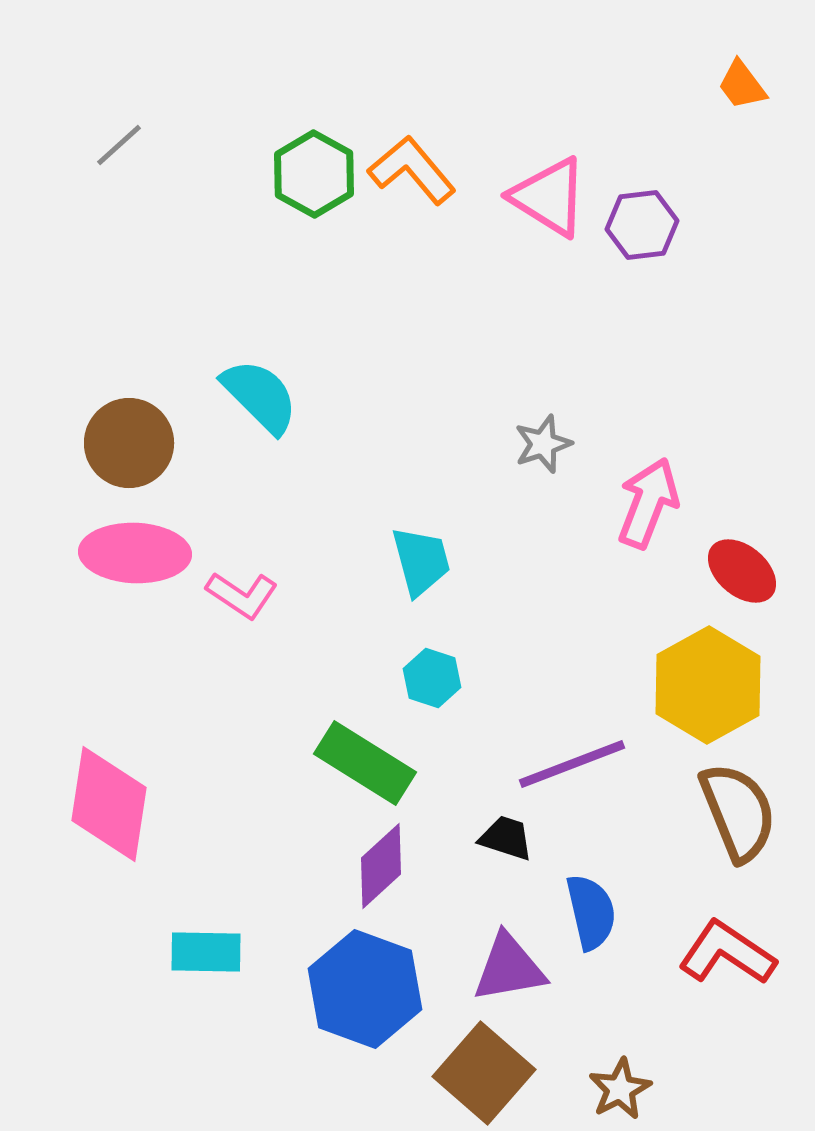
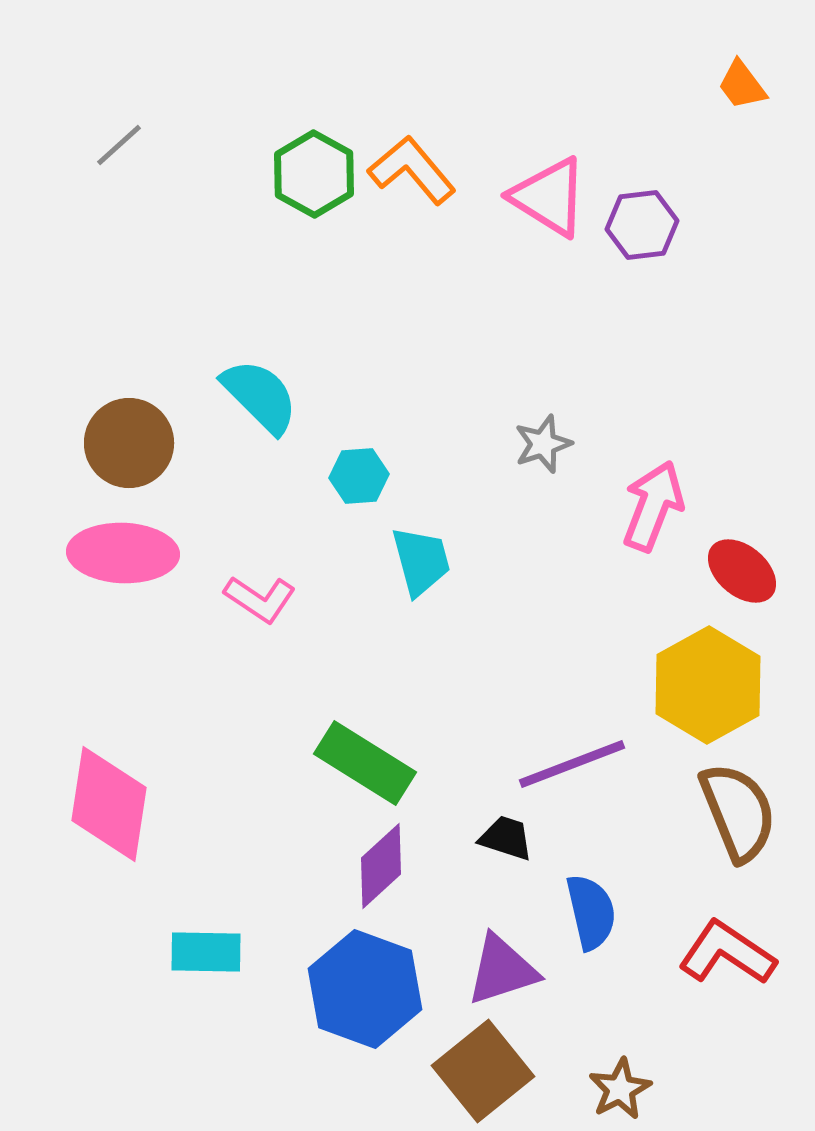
pink arrow: moved 5 px right, 3 px down
pink ellipse: moved 12 px left
pink L-shape: moved 18 px right, 4 px down
cyan hexagon: moved 73 px left, 202 px up; rotated 22 degrees counterclockwise
purple triangle: moved 7 px left, 2 px down; rotated 8 degrees counterclockwise
brown square: moved 1 px left, 2 px up; rotated 10 degrees clockwise
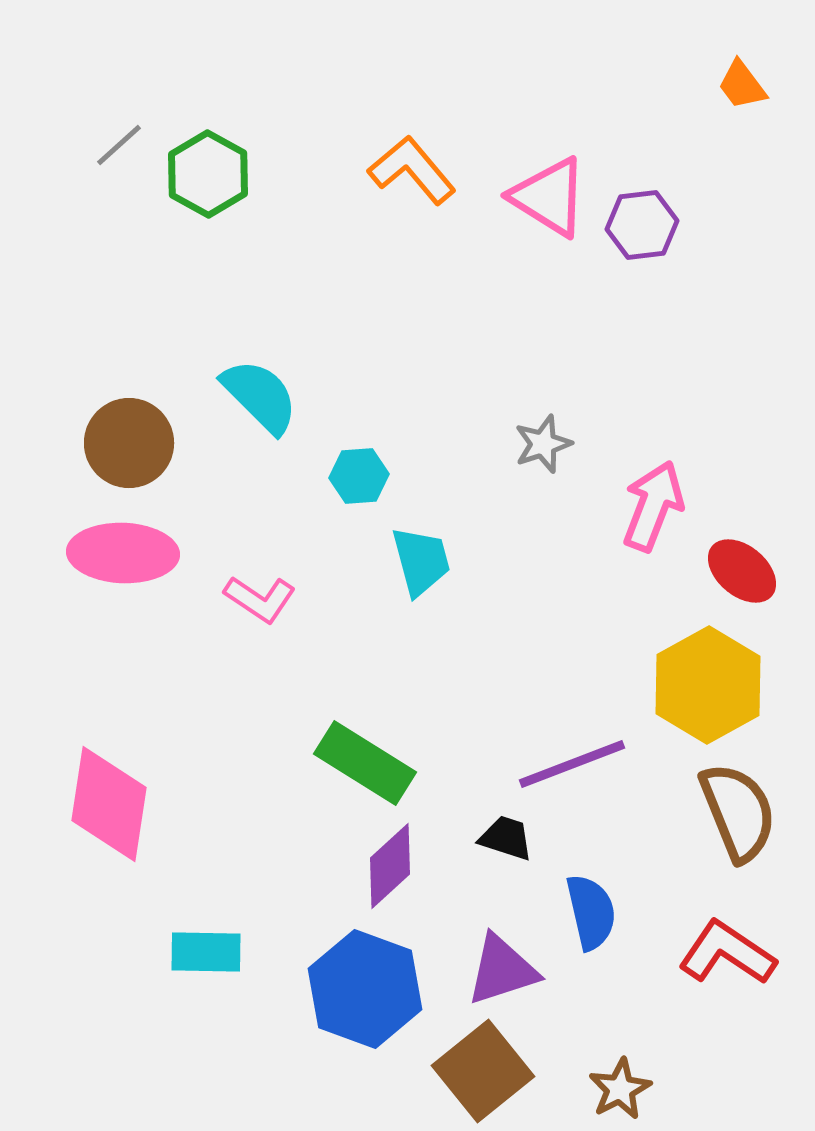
green hexagon: moved 106 px left
purple diamond: moved 9 px right
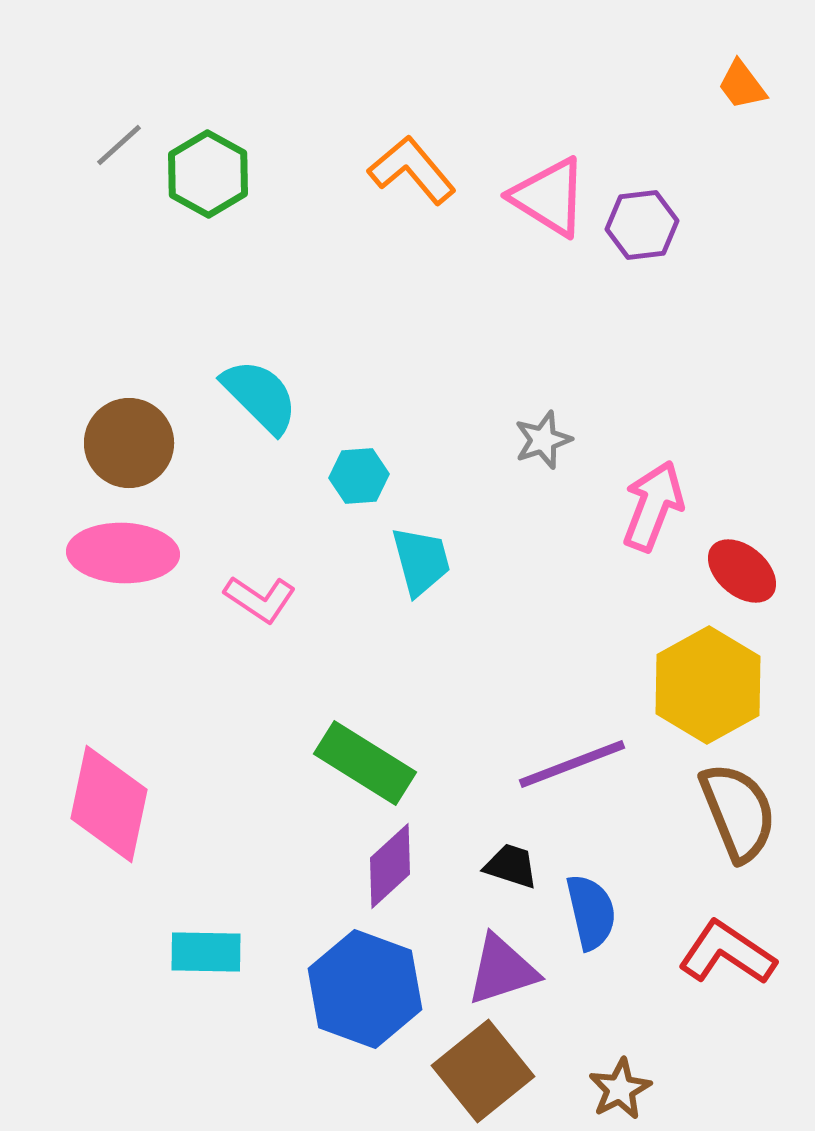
gray star: moved 4 px up
pink diamond: rotated 3 degrees clockwise
black trapezoid: moved 5 px right, 28 px down
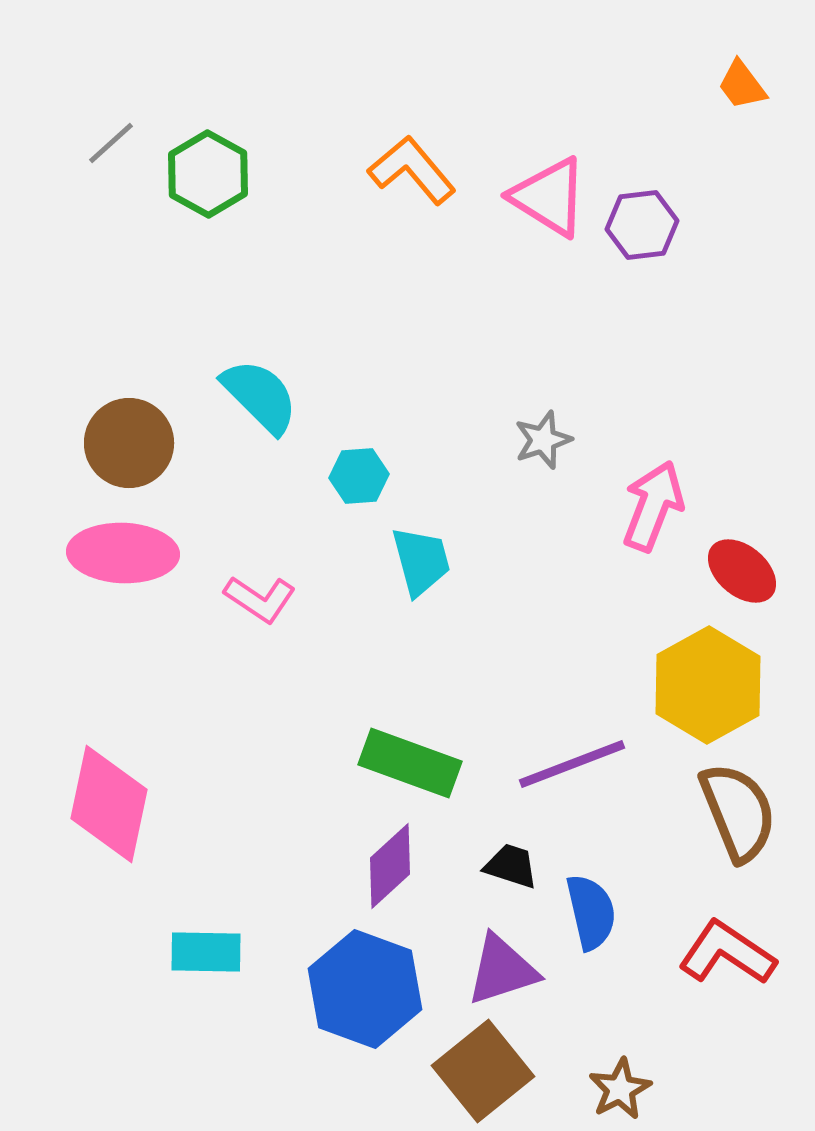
gray line: moved 8 px left, 2 px up
green rectangle: moved 45 px right; rotated 12 degrees counterclockwise
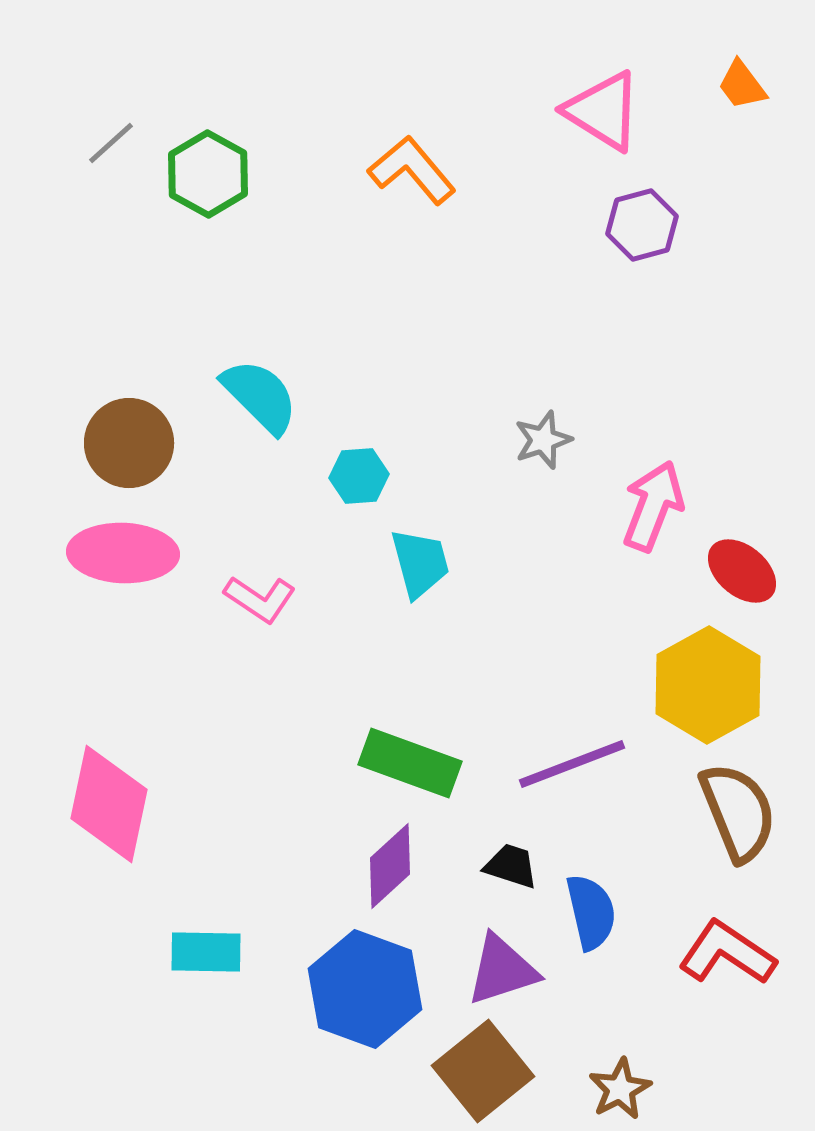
pink triangle: moved 54 px right, 86 px up
purple hexagon: rotated 8 degrees counterclockwise
cyan trapezoid: moved 1 px left, 2 px down
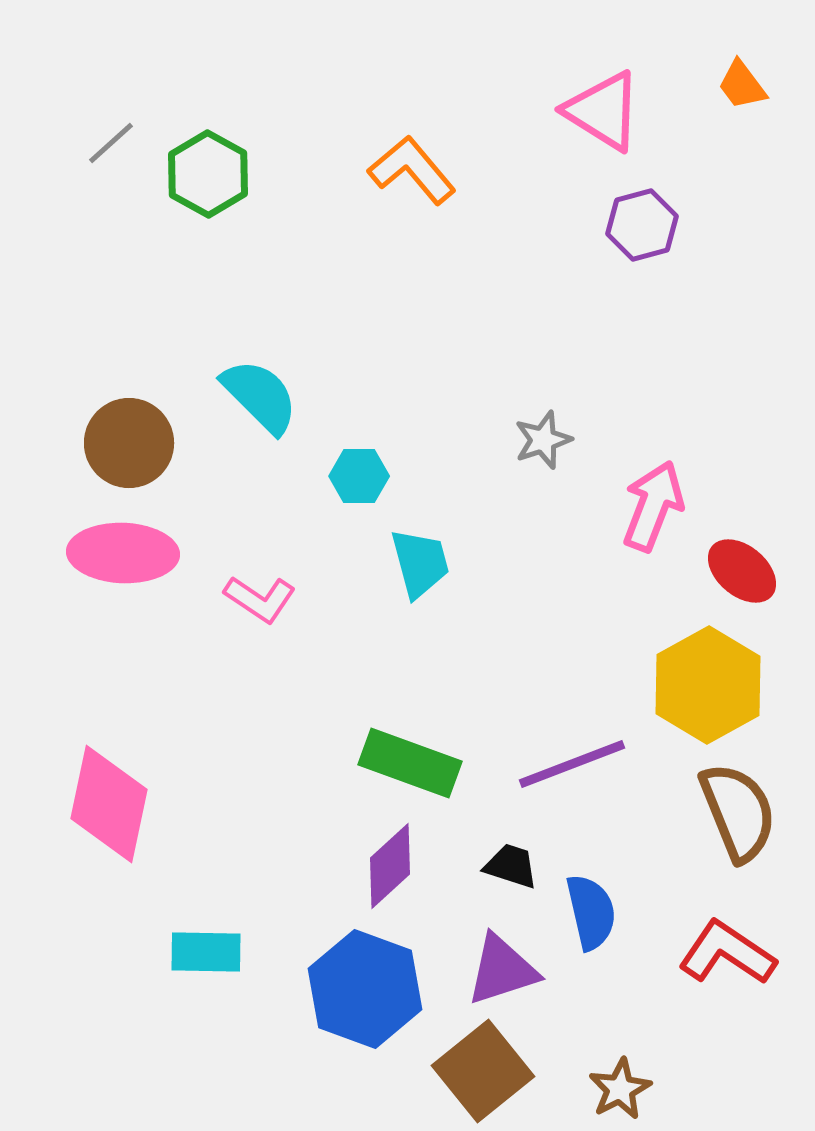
cyan hexagon: rotated 4 degrees clockwise
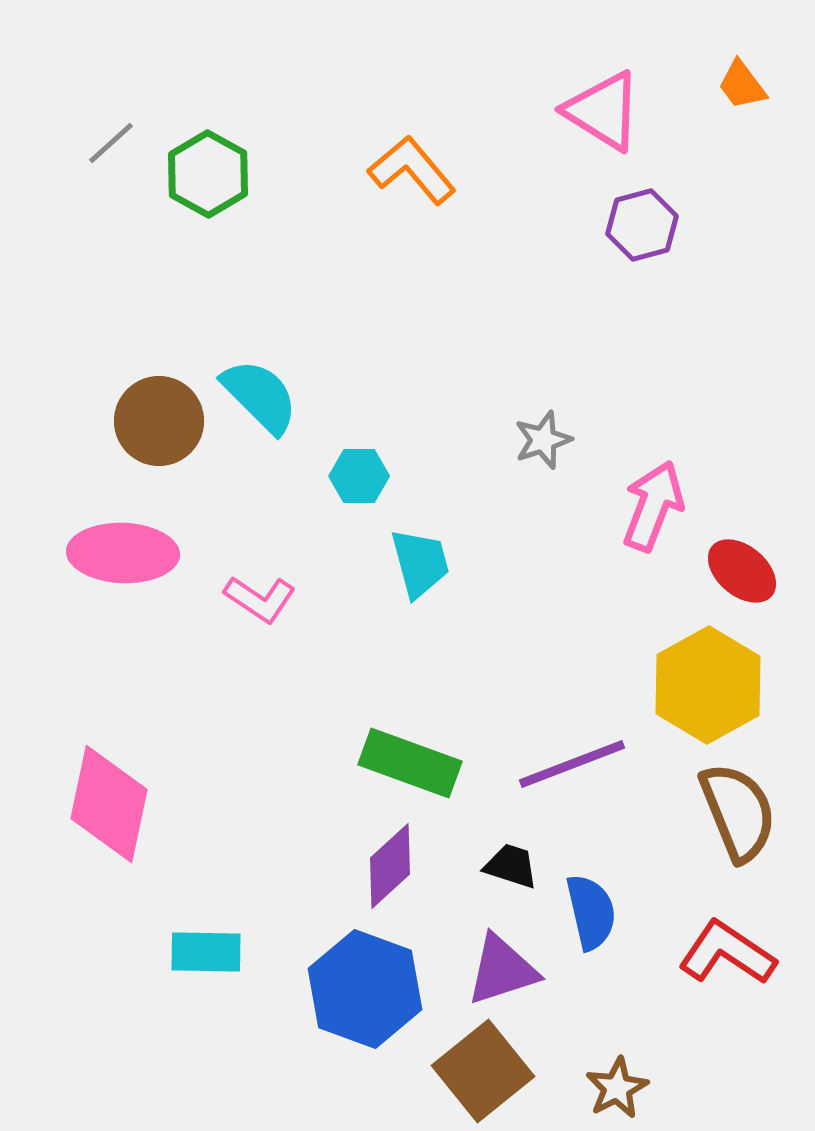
brown circle: moved 30 px right, 22 px up
brown star: moved 3 px left, 1 px up
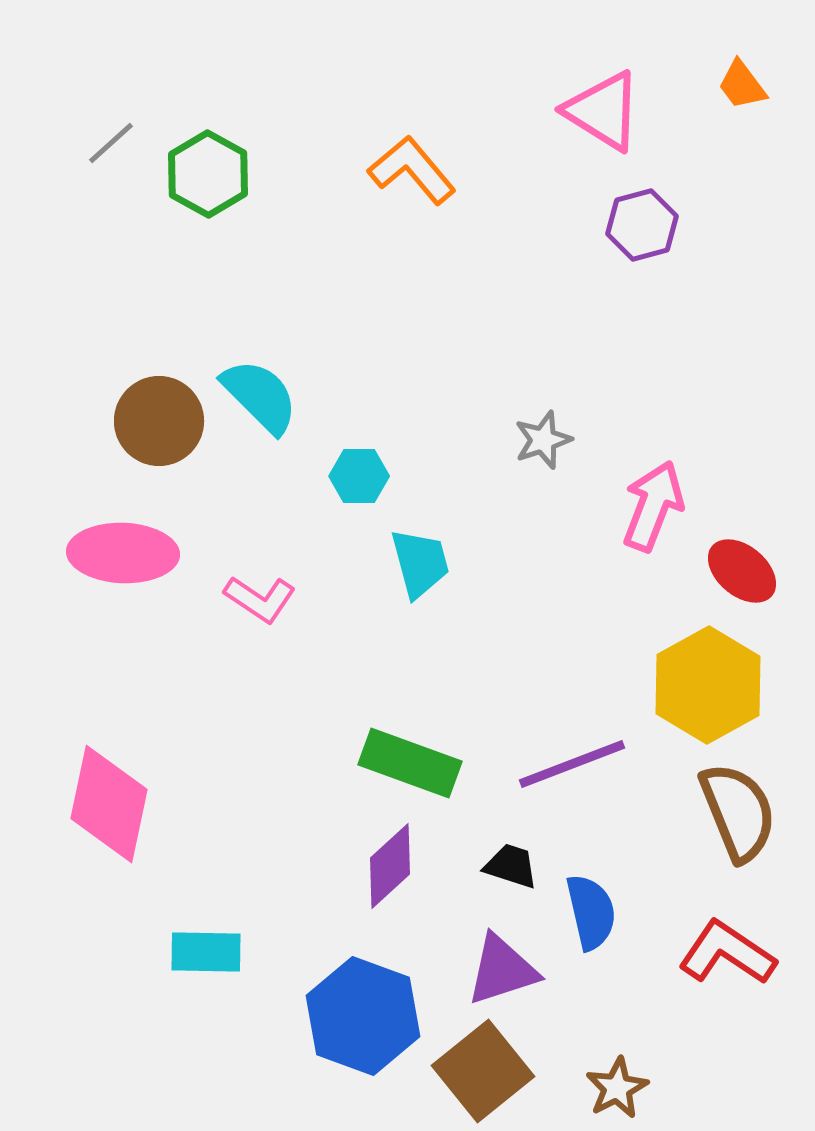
blue hexagon: moved 2 px left, 27 px down
